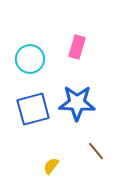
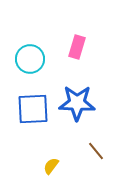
blue square: rotated 12 degrees clockwise
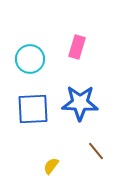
blue star: moved 3 px right
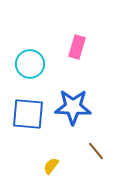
cyan circle: moved 5 px down
blue star: moved 7 px left, 4 px down
blue square: moved 5 px left, 5 px down; rotated 8 degrees clockwise
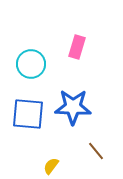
cyan circle: moved 1 px right
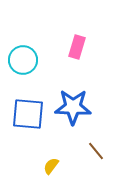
cyan circle: moved 8 px left, 4 px up
